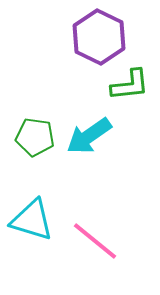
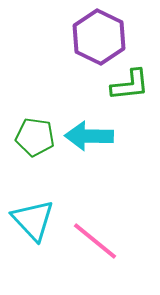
cyan arrow: rotated 36 degrees clockwise
cyan triangle: moved 1 px right; rotated 30 degrees clockwise
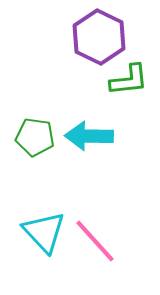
green L-shape: moved 1 px left, 5 px up
cyan triangle: moved 11 px right, 12 px down
pink line: rotated 9 degrees clockwise
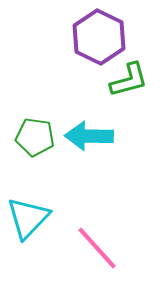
green L-shape: rotated 9 degrees counterclockwise
cyan triangle: moved 16 px left, 14 px up; rotated 27 degrees clockwise
pink line: moved 2 px right, 7 px down
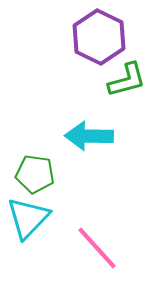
green L-shape: moved 2 px left
green pentagon: moved 37 px down
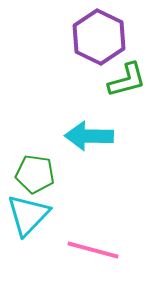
cyan triangle: moved 3 px up
pink line: moved 4 px left, 2 px down; rotated 33 degrees counterclockwise
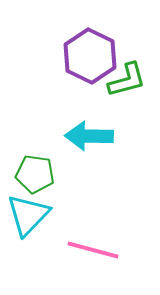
purple hexagon: moved 9 px left, 19 px down
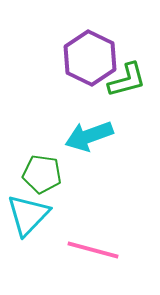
purple hexagon: moved 2 px down
cyan arrow: rotated 21 degrees counterclockwise
green pentagon: moved 7 px right
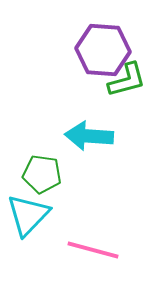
purple hexagon: moved 13 px right, 8 px up; rotated 22 degrees counterclockwise
cyan arrow: rotated 24 degrees clockwise
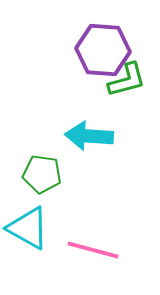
cyan triangle: moved 13 px down; rotated 45 degrees counterclockwise
